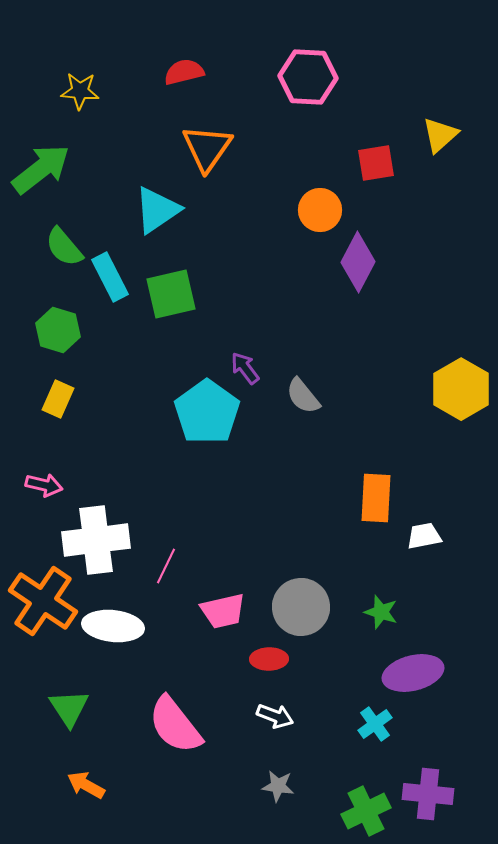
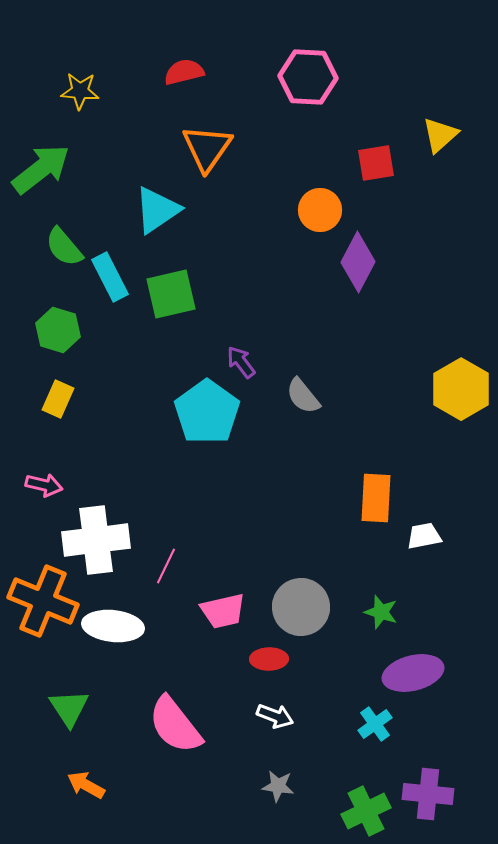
purple arrow: moved 4 px left, 6 px up
orange cross: rotated 12 degrees counterclockwise
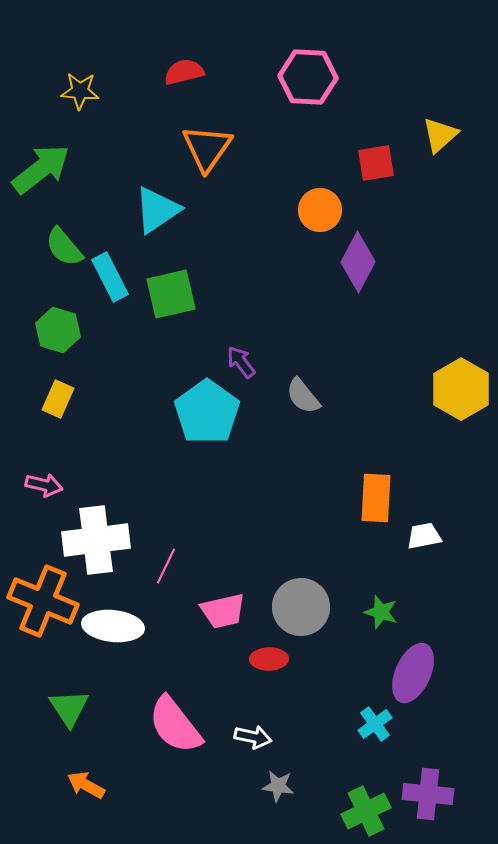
purple ellipse: rotated 52 degrees counterclockwise
white arrow: moved 22 px left, 21 px down; rotated 9 degrees counterclockwise
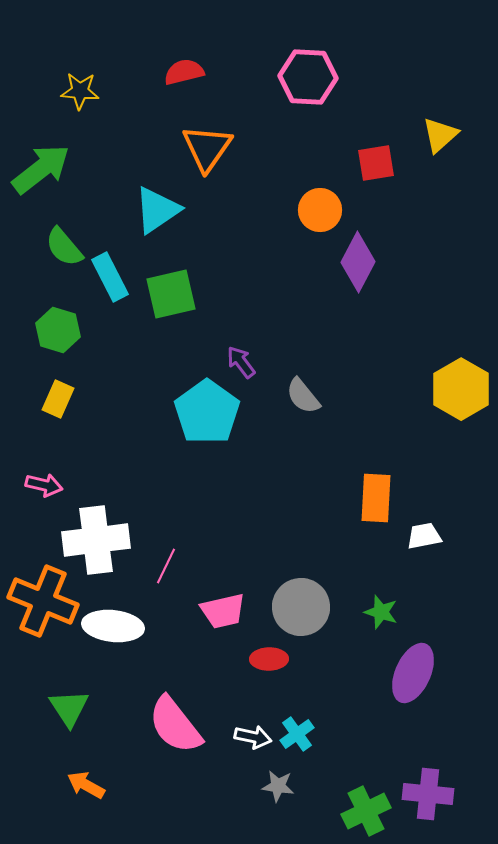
cyan cross: moved 78 px left, 10 px down
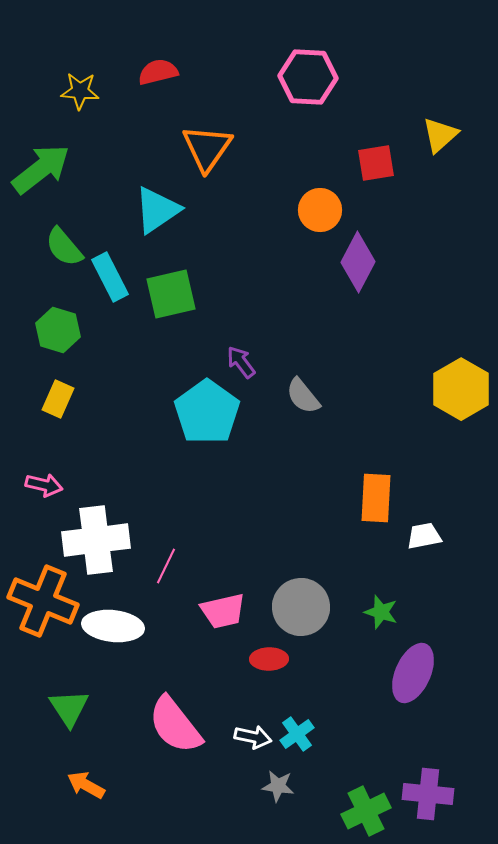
red semicircle: moved 26 px left
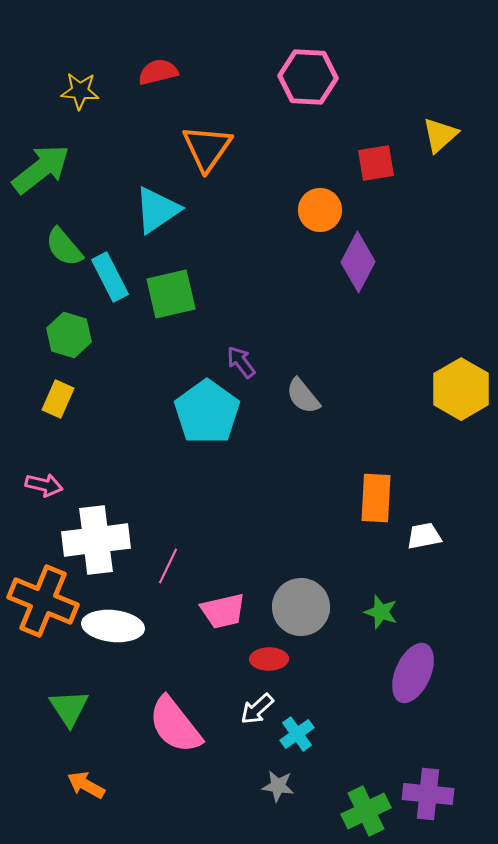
green hexagon: moved 11 px right, 5 px down
pink line: moved 2 px right
white arrow: moved 4 px right, 28 px up; rotated 126 degrees clockwise
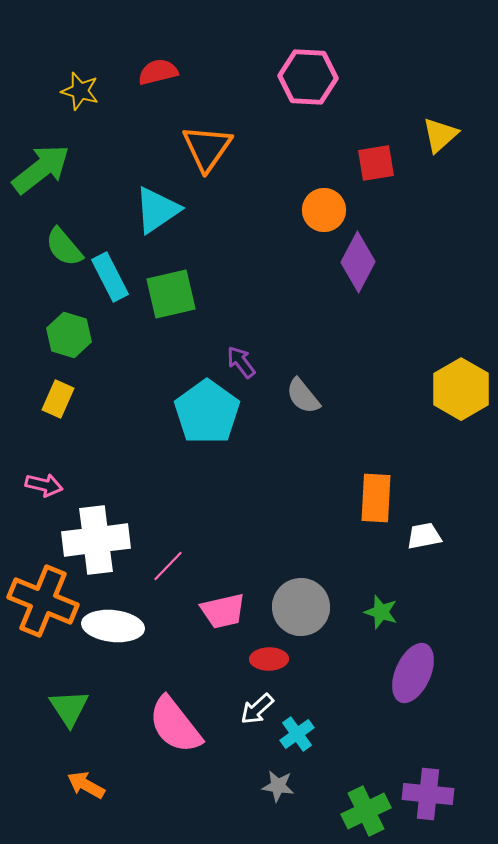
yellow star: rotated 12 degrees clockwise
orange circle: moved 4 px right
pink line: rotated 18 degrees clockwise
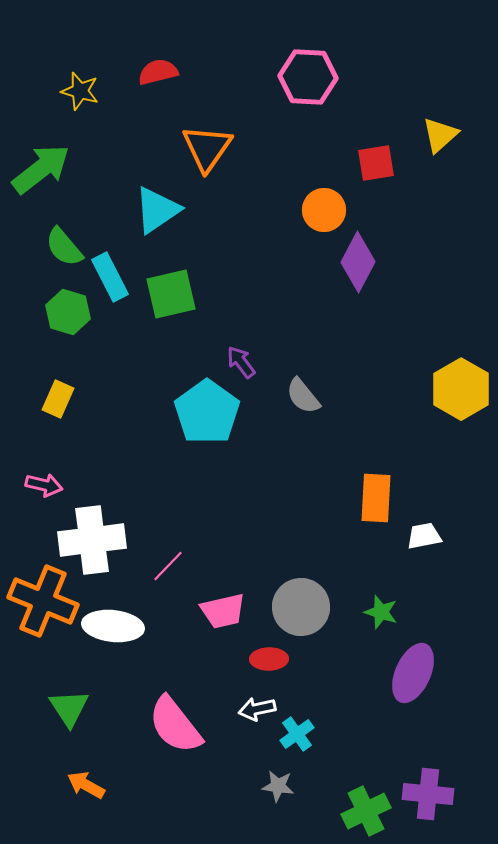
green hexagon: moved 1 px left, 23 px up
white cross: moved 4 px left
white arrow: rotated 30 degrees clockwise
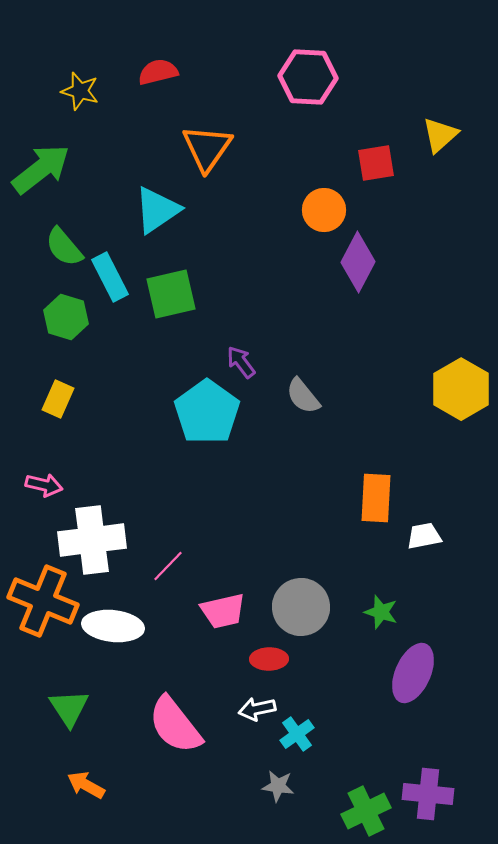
green hexagon: moved 2 px left, 5 px down
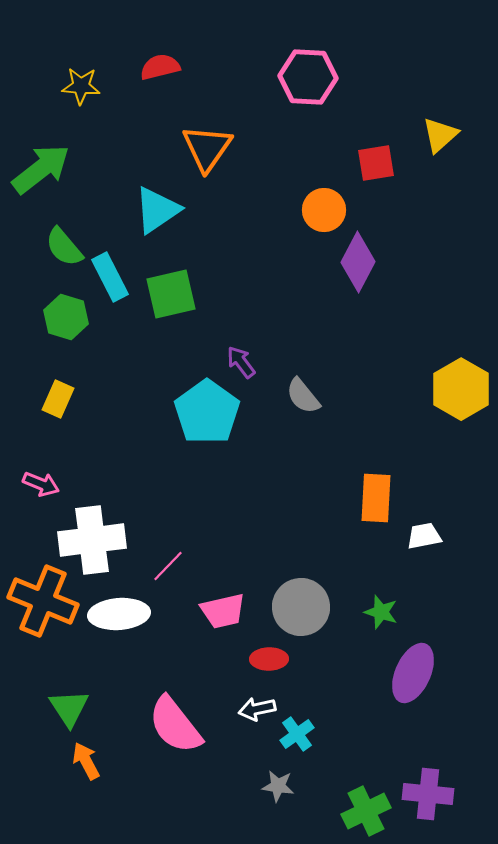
red semicircle: moved 2 px right, 5 px up
yellow star: moved 1 px right, 5 px up; rotated 12 degrees counterclockwise
pink arrow: moved 3 px left, 1 px up; rotated 9 degrees clockwise
white ellipse: moved 6 px right, 12 px up; rotated 10 degrees counterclockwise
orange arrow: moved 24 px up; rotated 33 degrees clockwise
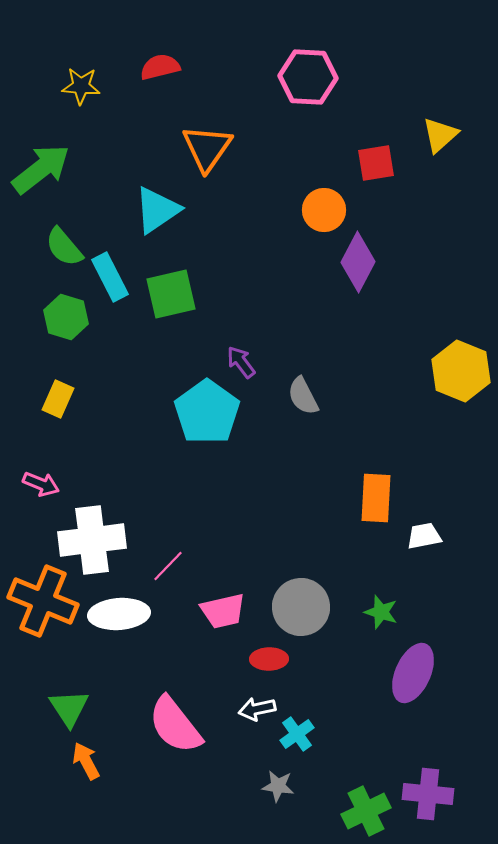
yellow hexagon: moved 18 px up; rotated 8 degrees counterclockwise
gray semicircle: rotated 12 degrees clockwise
